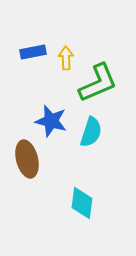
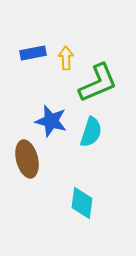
blue rectangle: moved 1 px down
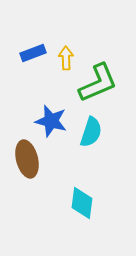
blue rectangle: rotated 10 degrees counterclockwise
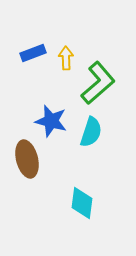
green L-shape: rotated 18 degrees counterclockwise
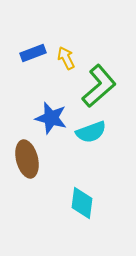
yellow arrow: rotated 25 degrees counterclockwise
green L-shape: moved 1 px right, 3 px down
blue star: moved 3 px up
cyan semicircle: rotated 52 degrees clockwise
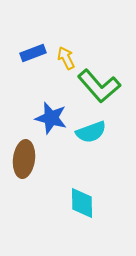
green L-shape: rotated 90 degrees clockwise
brown ellipse: moved 3 px left; rotated 21 degrees clockwise
cyan diamond: rotated 8 degrees counterclockwise
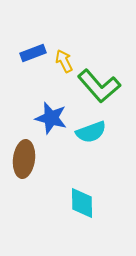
yellow arrow: moved 2 px left, 3 px down
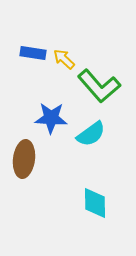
blue rectangle: rotated 30 degrees clockwise
yellow arrow: moved 2 px up; rotated 20 degrees counterclockwise
blue star: rotated 12 degrees counterclockwise
cyan semicircle: moved 2 px down; rotated 16 degrees counterclockwise
cyan diamond: moved 13 px right
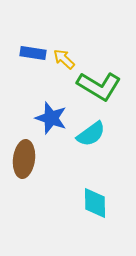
green L-shape: rotated 18 degrees counterclockwise
blue star: rotated 16 degrees clockwise
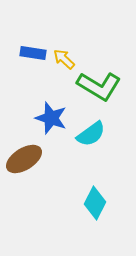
brown ellipse: rotated 51 degrees clockwise
cyan diamond: rotated 28 degrees clockwise
